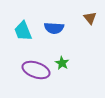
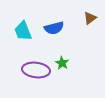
brown triangle: rotated 32 degrees clockwise
blue semicircle: rotated 18 degrees counterclockwise
purple ellipse: rotated 12 degrees counterclockwise
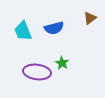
purple ellipse: moved 1 px right, 2 px down
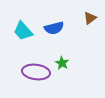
cyan trapezoid: rotated 20 degrees counterclockwise
purple ellipse: moved 1 px left
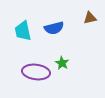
brown triangle: rotated 24 degrees clockwise
cyan trapezoid: rotated 30 degrees clockwise
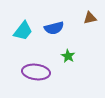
cyan trapezoid: rotated 130 degrees counterclockwise
green star: moved 6 px right, 7 px up
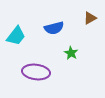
brown triangle: rotated 16 degrees counterclockwise
cyan trapezoid: moved 7 px left, 5 px down
green star: moved 3 px right, 3 px up
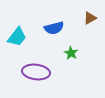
cyan trapezoid: moved 1 px right, 1 px down
